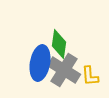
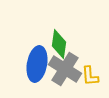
blue ellipse: moved 3 px left, 1 px down
gray cross: moved 1 px right, 1 px up
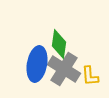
gray cross: moved 1 px left
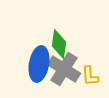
blue ellipse: moved 2 px right
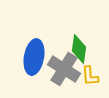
green diamond: moved 20 px right, 5 px down
blue ellipse: moved 5 px left, 7 px up
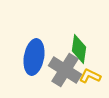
gray cross: moved 1 px right, 1 px down
yellow L-shape: rotated 120 degrees clockwise
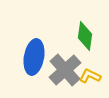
green diamond: moved 6 px right, 13 px up
gray cross: rotated 16 degrees clockwise
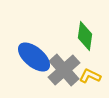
blue ellipse: rotated 60 degrees counterclockwise
gray cross: moved 1 px left
